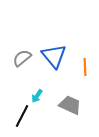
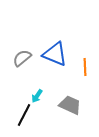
blue triangle: moved 1 px right, 2 px up; rotated 28 degrees counterclockwise
black line: moved 2 px right, 1 px up
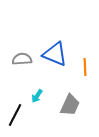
gray semicircle: moved 1 px down; rotated 36 degrees clockwise
gray trapezoid: rotated 90 degrees clockwise
black line: moved 9 px left
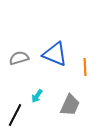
gray semicircle: moved 3 px left, 1 px up; rotated 12 degrees counterclockwise
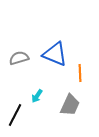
orange line: moved 5 px left, 6 px down
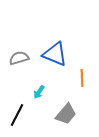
orange line: moved 2 px right, 5 px down
cyan arrow: moved 2 px right, 4 px up
gray trapezoid: moved 4 px left, 9 px down; rotated 15 degrees clockwise
black line: moved 2 px right
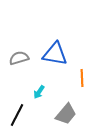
blue triangle: rotated 12 degrees counterclockwise
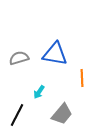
gray trapezoid: moved 4 px left
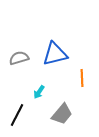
blue triangle: rotated 24 degrees counterclockwise
